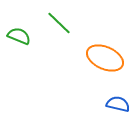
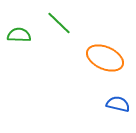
green semicircle: moved 1 px up; rotated 20 degrees counterclockwise
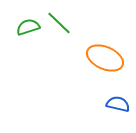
green semicircle: moved 9 px right, 8 px up; rotated 20 degrees counterclockwise
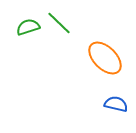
orange ellipse: rotated 21 degrees clockwise
blue semicircle: moved 2 px left
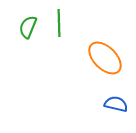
green line: rotated 44 degrees clockwise
green semicircle: rotated 50 degrees counterclockwise
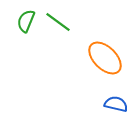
green line: moved 1 px left, 1 px up; rotated 52 degrees counterclockwise
green semicircle: moved 2 px left, 6 px up
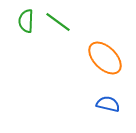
green semicircle: rotated 20 degrees counterclockwise
blue semicircle: moved 8 px left
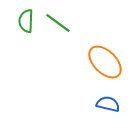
green line: moved 1 px down
orange ellipse: moved 4 px down
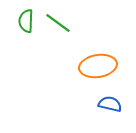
orange ellipse: moved 7 px left, 4 px down; rotated 54 degrees counterclockwise
blue semicircle: moved 2 px right
